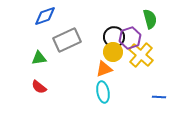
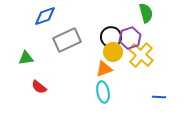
green semicircle: moved 4 px left, 6 px up
black circle: moved 3 px left
green triangle: moved 13 px left
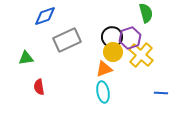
black circle: moved 1 px right
red semicircle: rotated 42 degrees clockwise
blue line: moved 2 px right, 4 px up
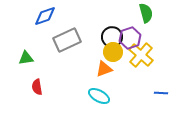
red semicircle: moved 2 px left
cyan ellipse: moved 4 px left, 4 px down; rotated 50 degrees counterclockwise
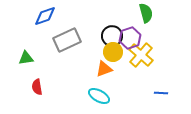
black circle: moved 1 px up
